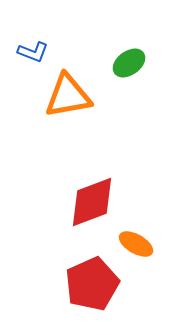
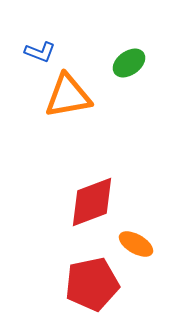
blue L-shape: moved 7 px right
red pentagon: rotated 12 degrees clockwise
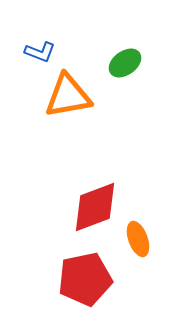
green ellipse: moved 4 px left
red diamond: moved 3 px right, 5 px down
orange ellipse: moved 2 px right, 5 px up; rotated 40 degrees clockwise
red pentagon: moved 7 px left, 5 px up
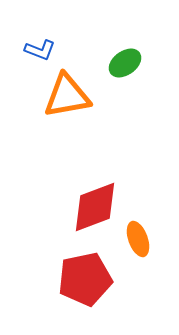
blue L-shape: moved 2 px up
orange triangle: moved 1 px left
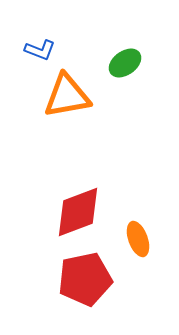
red diamond: moved 17 px left, 5 px down
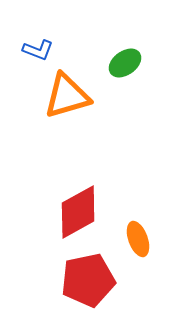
blue L-shape: moved 2 px left
orange triangle: rotated 6 degrees counterclockwise
red diamond: rotated 8 degrees counterclockwise
red pentagon: moved 3 px right, 1 px down
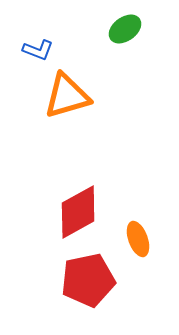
green ellipse: moved 34 px up
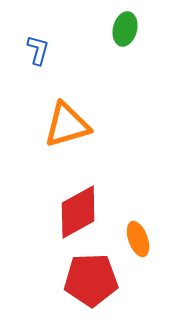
green ellipse: rotated 40 degrees counterclockwise
blue L-shape: rotated 96 degrees counterclockwise
orange triangle: moved 29 px down
red pentagon: moved 3 px right; rotated 10 degrees clockwise
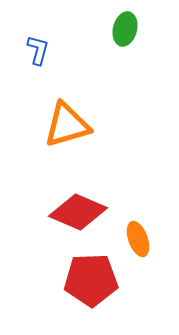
red diamond: rotated 52 degrees clockwise
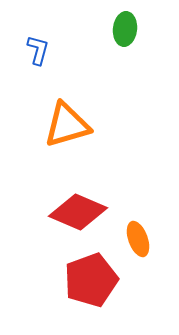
green ellipse: rotated 8 degrees counterclockwise
red pentagon: rotated 18 degrees counterclockwise
